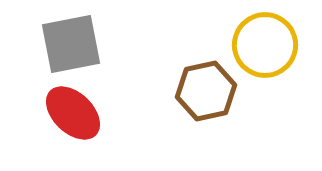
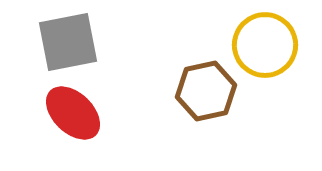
gray square: moved 3 px left, 2 px up
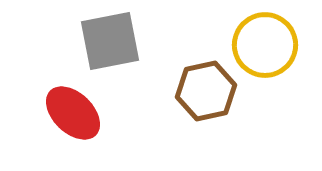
gray square: moved 42 px right, 1 px up
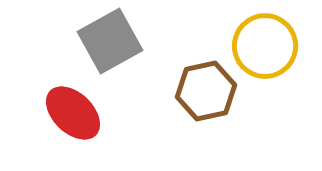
gray square: rotated 18 degrees counterclockwise
yellow circle: moved 1 px down
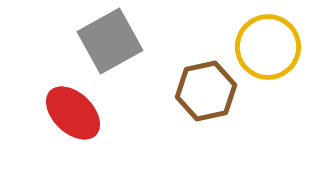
yellow circle: moved 3 px right, 1 px down
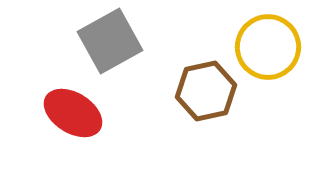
red ellipse: rotated 12 degrees counterclockwise
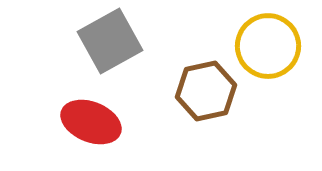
yellow circle: moved 1 px up
red ellipse: moved 18 px right, 9 px down; rotated 10 degrees counterclockwise
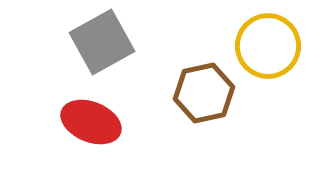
gray square: moved 8 px left, 1 px down
brown hexagon: moved 2 px left, 2 px down
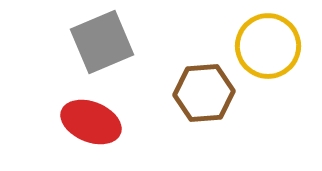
gray square: rotated 6 degrees clockwise
brown hexagon: rotated 8 degrees clockwise
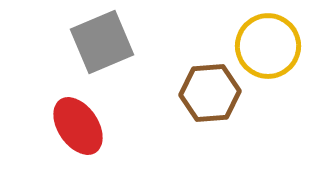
brown hexagon: moved 6 px right
red ellipse: moved 13 px left, 4 px down; rotated 34 degrees clockwise
